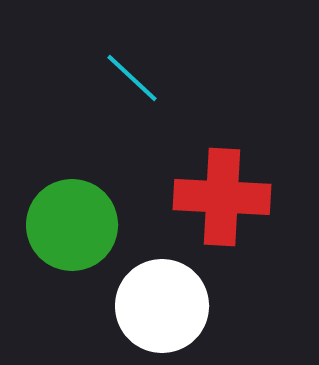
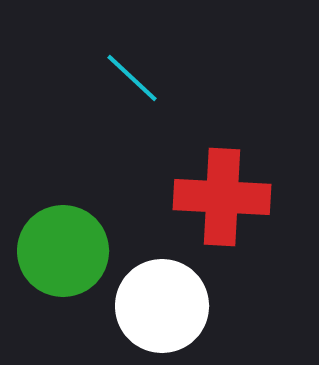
green circle: moved 9 px left, 26 px down
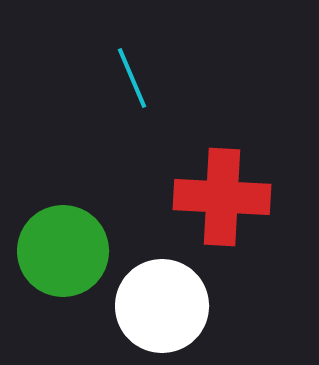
cyan line: rotated 24 degrees clockwise
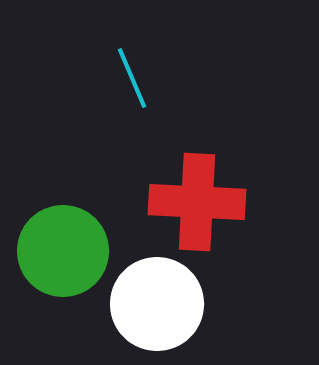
red cross: moved 25 px left, 5 px down
white circle: moved 5 px left, 2 px up
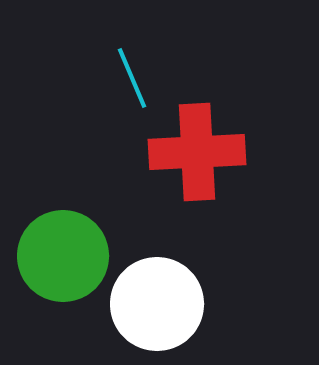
red cross: moved 50 px up; rotated 6 degrees counterclockwise
green circle: moved 5 px down
